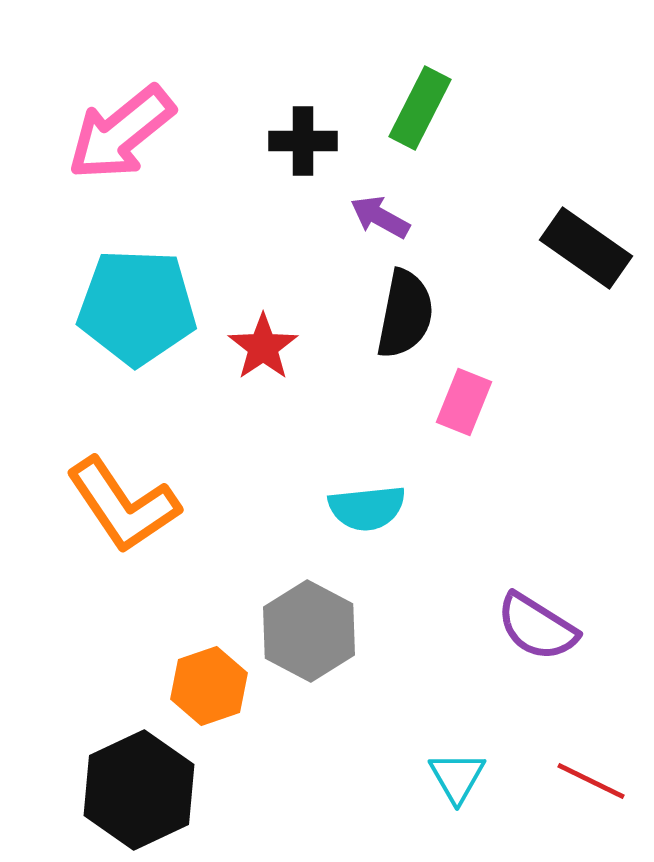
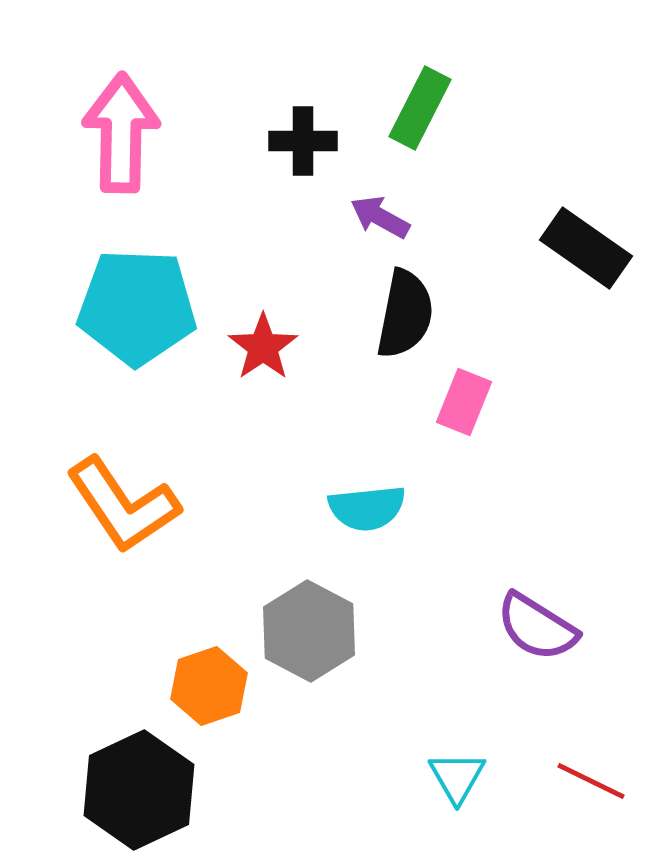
pink arrow: rotated 130 degrees clockwise
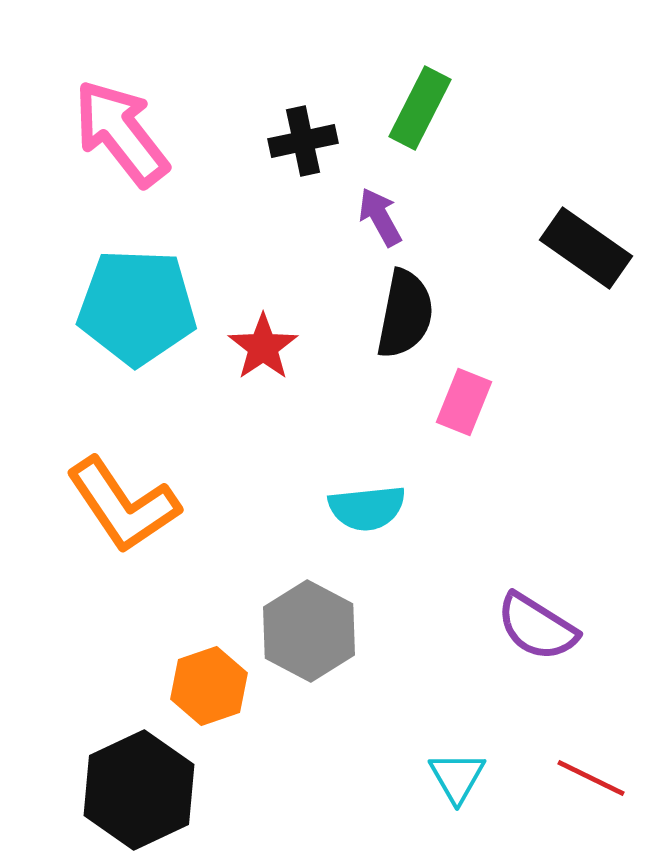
pink arrow: rotated 39 degrees counterclockwise
black cross: rotated 12 degrees counterclockwise
purple arrow: rotated 32 degrees clockwise
red line: moved 3 px up
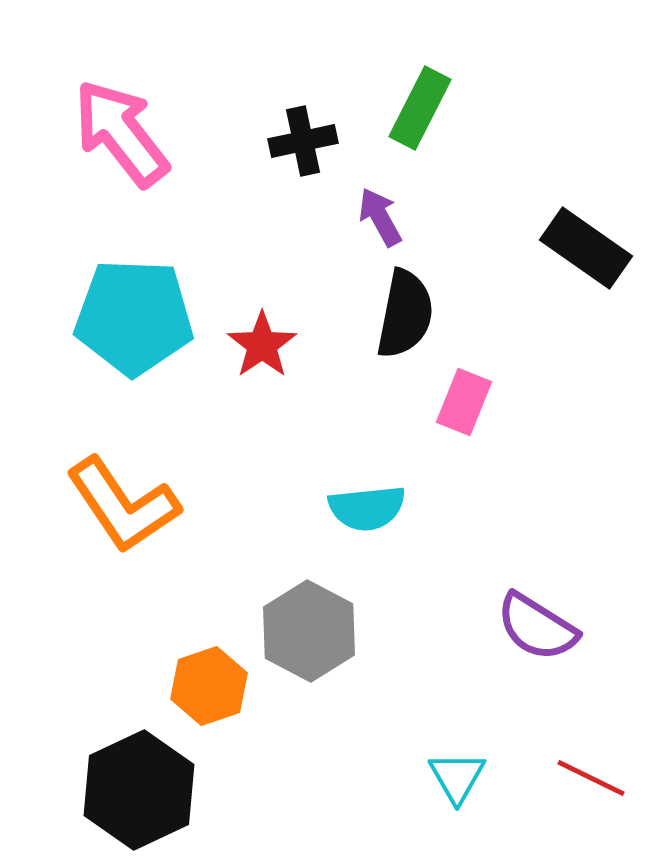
cyan pentagon: moved 3 px left, 10 px down
red star: moved 1 px left, 2 px up
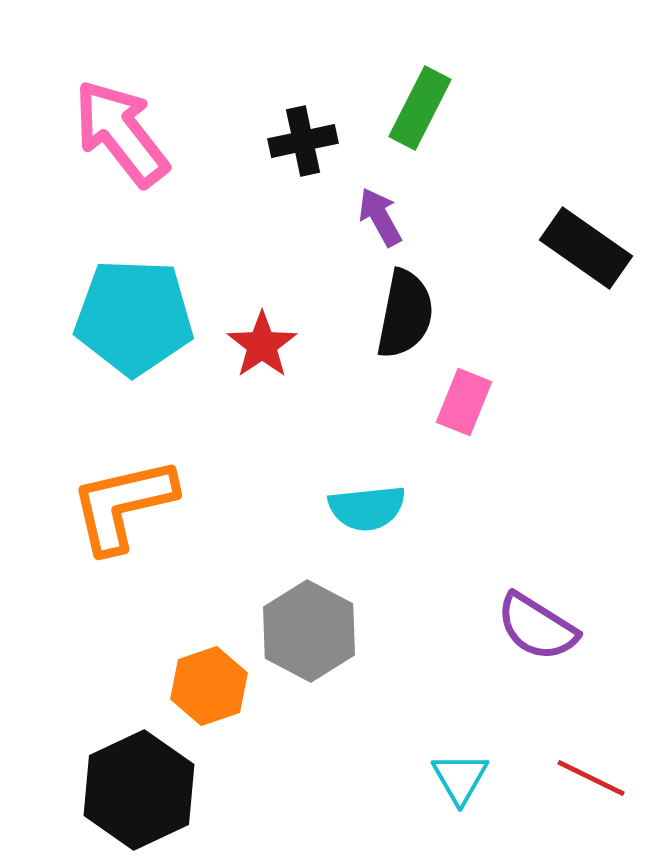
orange L-shape: rotated 111 degrees clockwise
cyan triangle: moved 3 px right, 1 px down
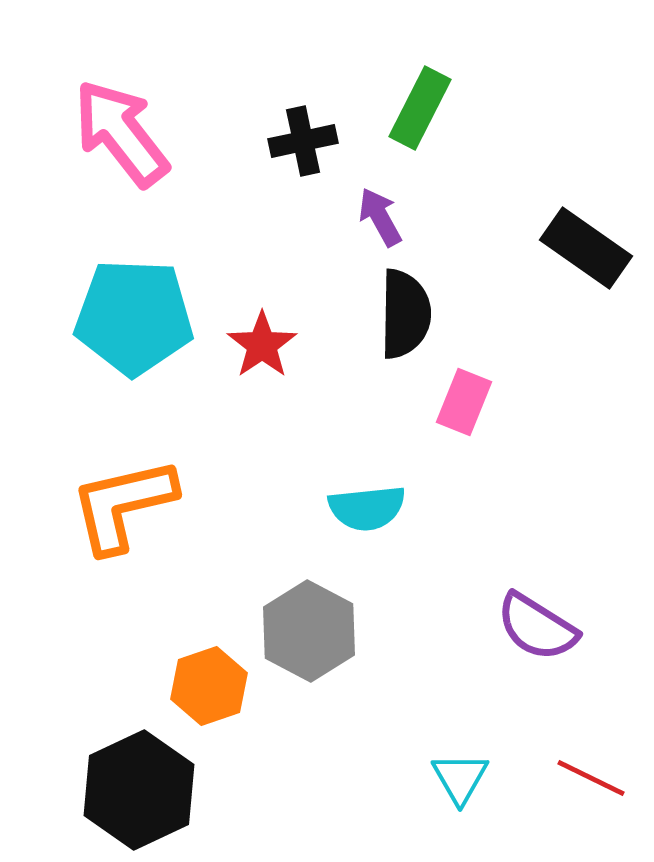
black semicircle: rotated 10 degrees counterclockwise
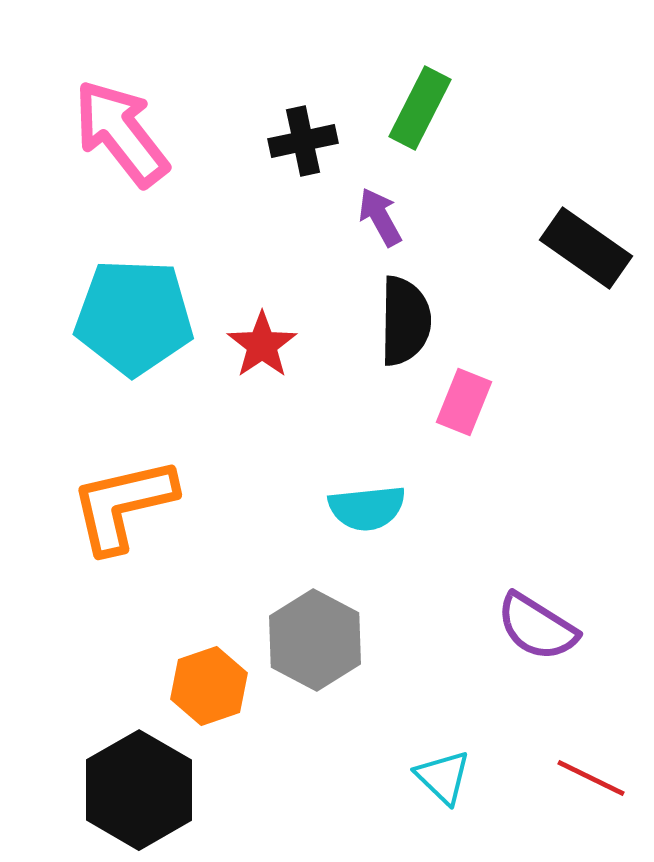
black semicircle: moved 7 px down
gray hexagon: moved 6 px right, 9 px down
cyan triangle: moved 17 px left, 1 px up; rotated 16 degrees counterclockwise
black hexagon: rotated 5 degrees counterclockwise
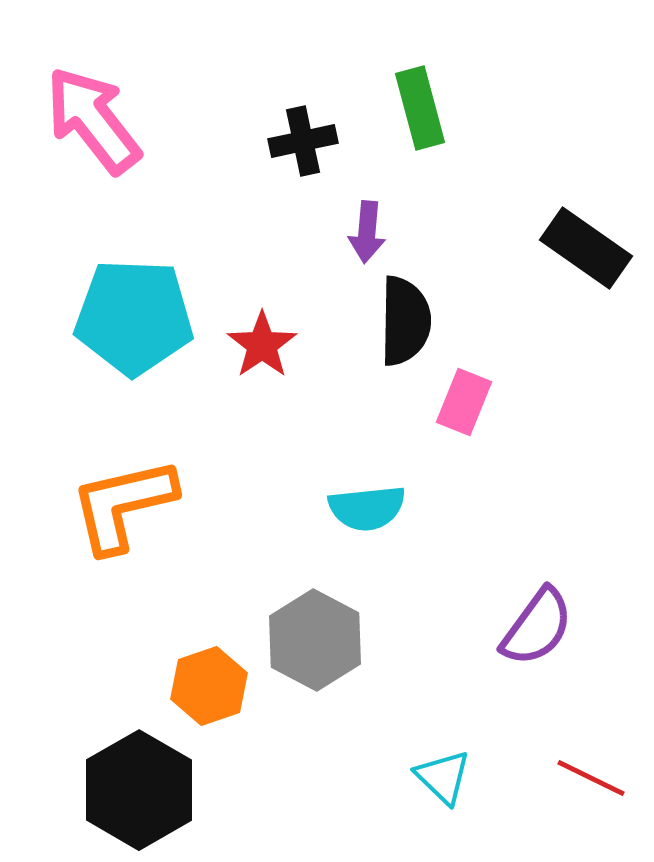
green rectangle: rotated 42 degrees counterclockwise
pink arrow: moved 28 px left, 13 px up
purple arrow: moved 13 px left, 15 px down; rotated 146 degrees counterclockwise
purple semicircle: rotated 86 degrees counterclockwise
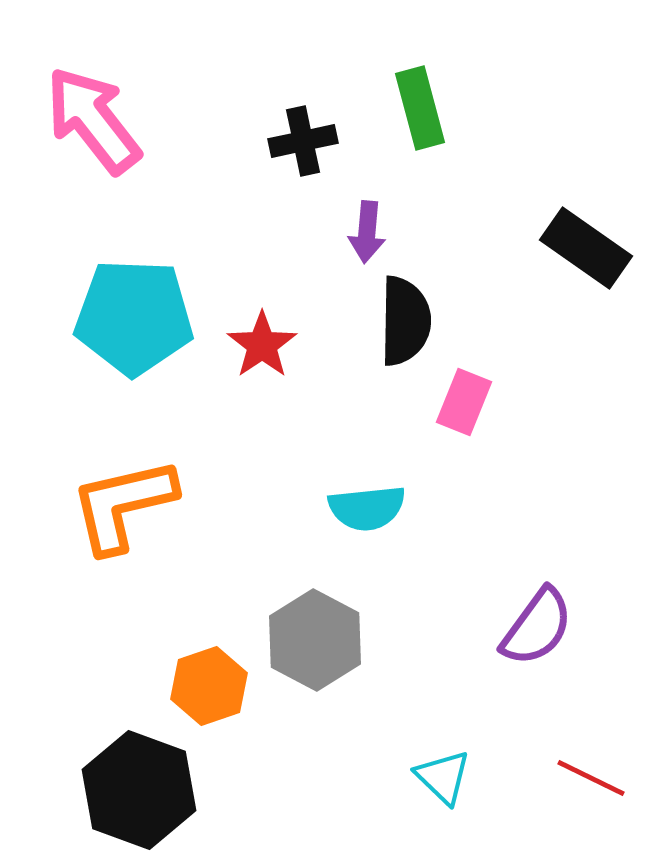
black hexagon: rotated 10 degrees counterclockwise
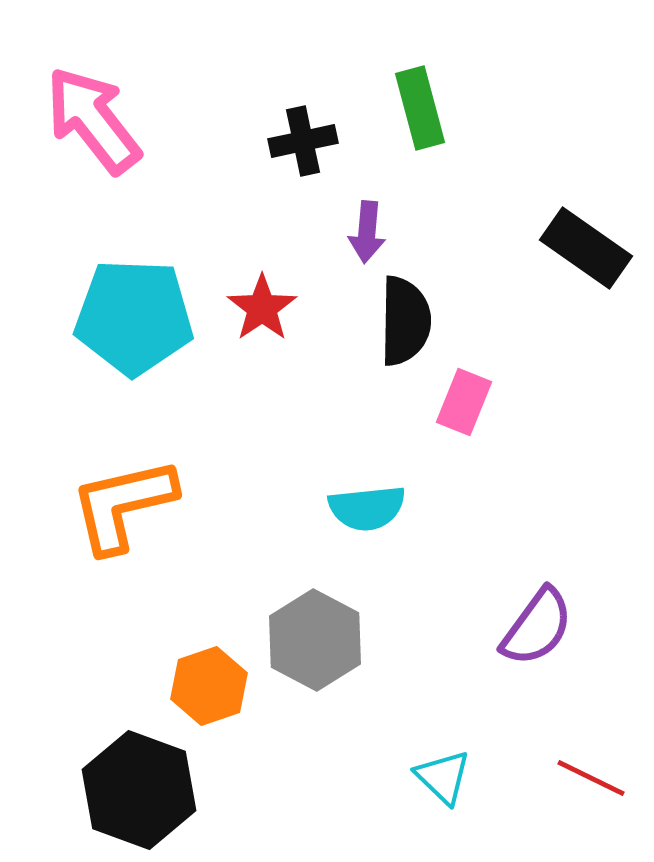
red star: moved 37 px up
